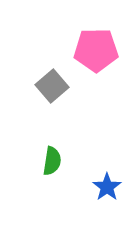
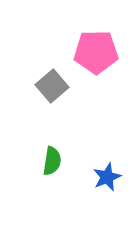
pink pentagon: moved 2 px down
blue star: moved 10 px up; rotated 12 degrees clockwise
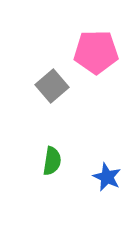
blue star: rotated 24 degrees counterclockwise
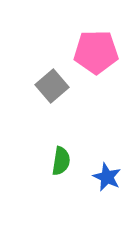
green semicircle: moved 9 px right
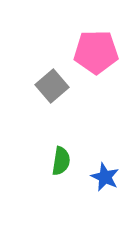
blue star: moved 2 px left
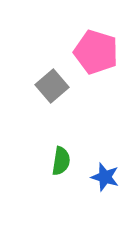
pink pentagon: rotated 18 degrees clockwise
blue star: rotated 8 degrees counterclockwise
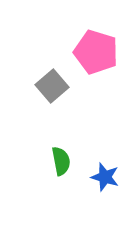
green semicircle: rotated 20 degrees counterclockwise
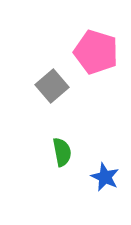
green semicircle: moved 1 px right, 9 px up
blue star: rotated 8 degrees clockwise
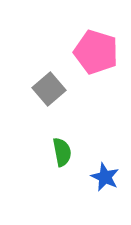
gray square: moved 3 px left, 3 px down
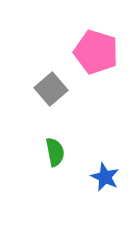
gray square: moved 2 px right
green semicircle: moved 7 px left
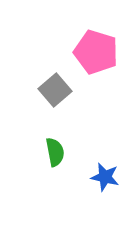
gray square: moved 4 px right, 1 px down
blue star: rotated 12 degrees counterclockwise
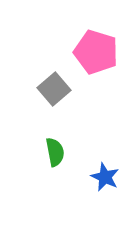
gray square: moved 1 px left, 1 px up
blue star: rotated 12 degrees clockwise
